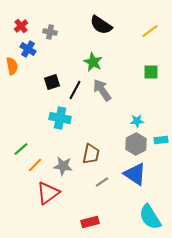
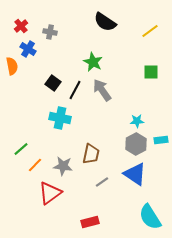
black semicircle: moved 4 px right, 3 px up
black square: moved 1 px right, 1 px down; rotated 35 degrees counterclockwise
red triangle: moved 2 px right
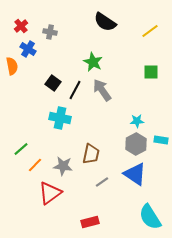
cyan rectangle: rotated 16 degrees clockwise
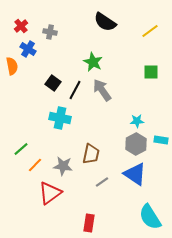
red rectangle: moved 1 px left, 1 px down; rotated 66 degrees counterclockwise
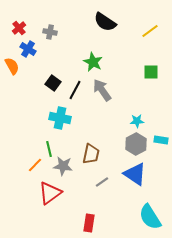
red cross: moved 2 px left, 2 px down
orange semicircle: rotated 18 degrees counterclockwise
green line: moved 28 px right; rotated 63 degrees counterclockwise
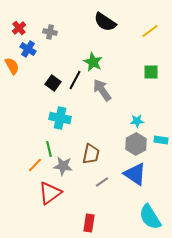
black line: moved 10 px up
